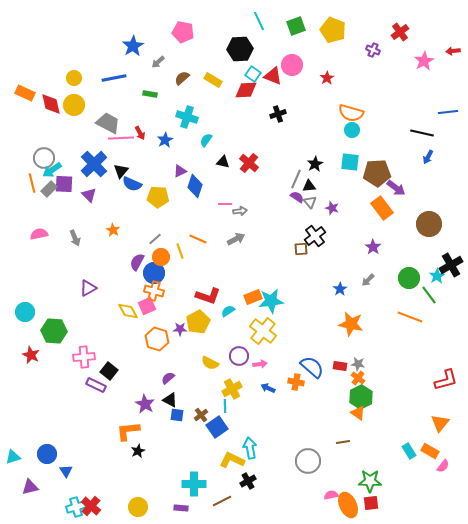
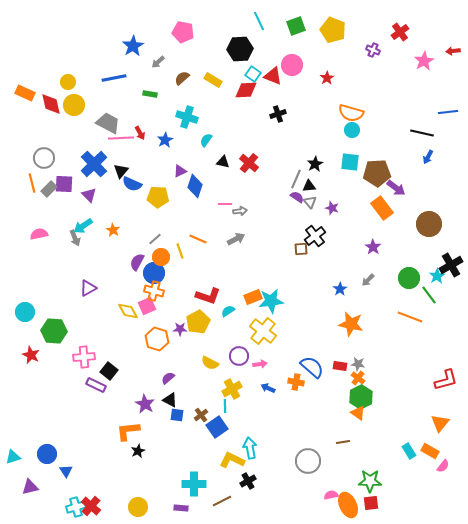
yellow circle at (74, 78): moved 6 px left, 4 px down
cyan arrow at (52, 170): moved 31 px right, 56 px down
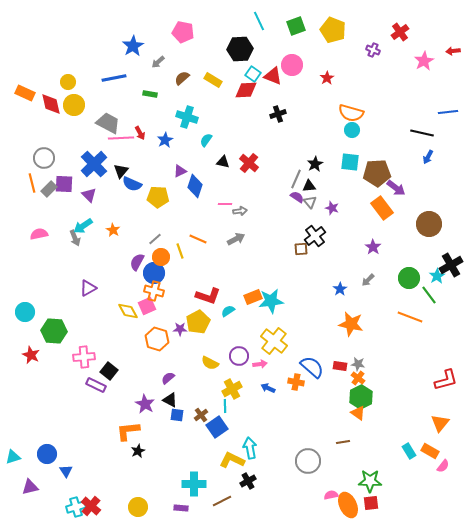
yellow cross at (263, 331): moved 11 px right, 10 px down
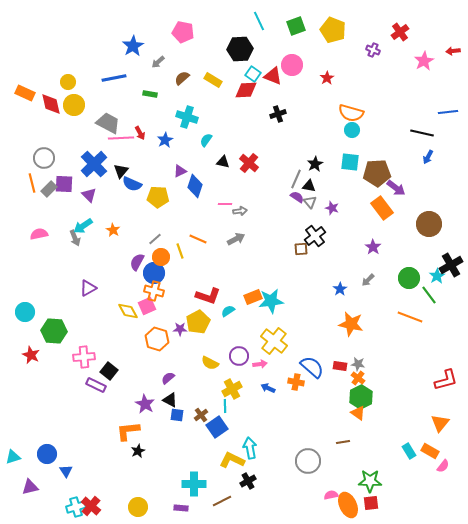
black triangle at (309, 186): rotated 16 degrees clockwise
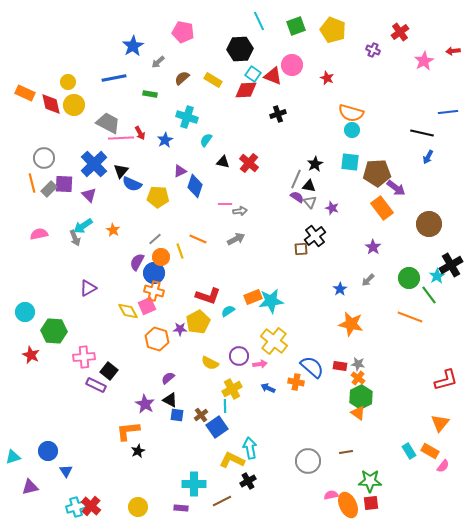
red star at (327, 78): rotated 16 degrees counterclockwise
brown line at (343, 442): moved 3 px right, 10 px down
blue circle at (47, 454): moved 1 px right, 3 px up
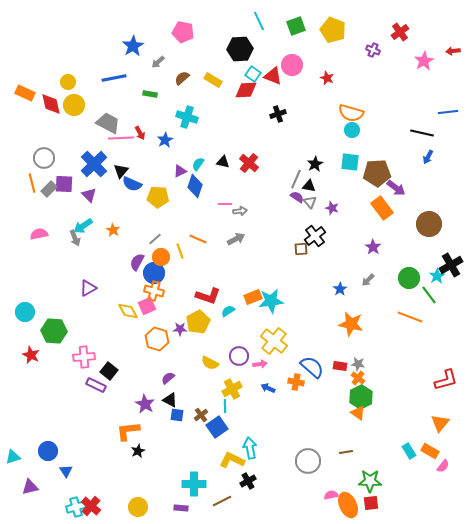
cyan semicircle at (206, 140): moved 8 px left, 24 px down
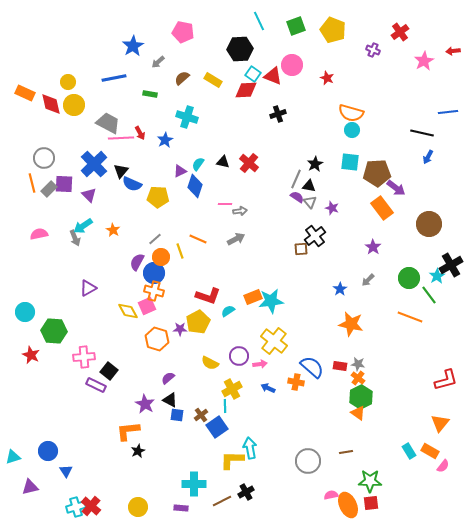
yellow L-shape at (232, 460): rotated 25 degrees counterclockwise
black cross at (248, 481): moved 2 px left, 11 px down
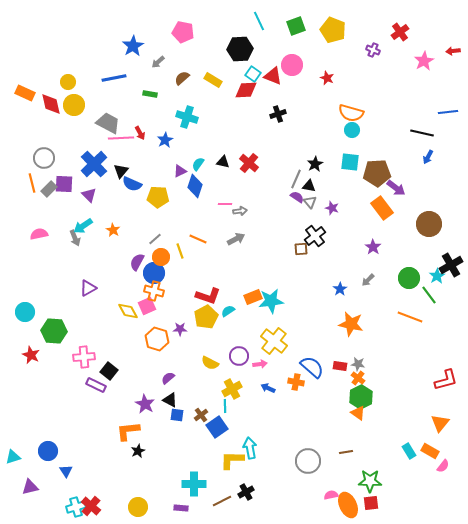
yellow pentagon at (198, 322): moved 8 px right, 5 px up
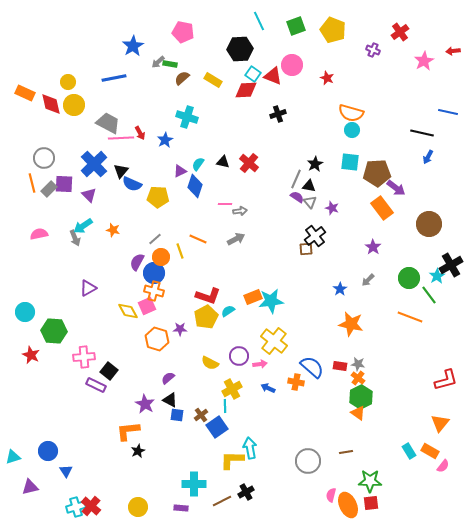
green rectangle at (150, 94): moved 20 px right, 30 px up
blue line at (448, 112): rotated 18 degrees clockwise
orange star at (113, 230): rotated 16 degrees counterclockwise
brown square at (301, 249): moved 5 px right
pink semicircle at (331, 495): rotated 64 degrees counterclockwise
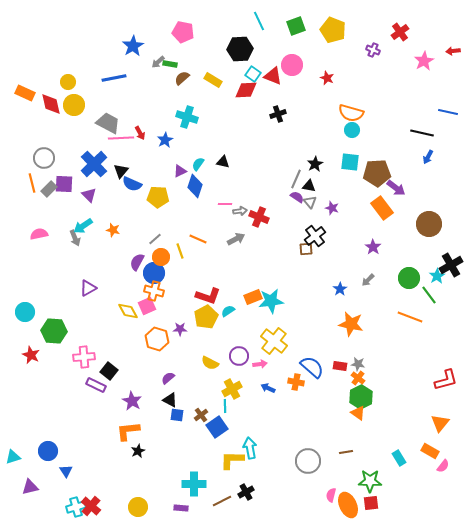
red cross at (249, 163): moved 10 px right, 54 px down; rotated 18 degrees counterclockwise
purple star at (145, 404): moved 13 px left, 3 px up
cyan rectangle at (409, 451): moved 10 px left, 7 px down
